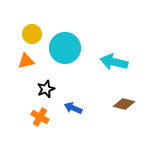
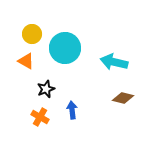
orange triangle: rotated 42 degrees clockwise
brown diamond: moved 1 px left, 6 px up
blue arrow: moved 1 px left, 2 px down; rotated 60 degrees clockwise
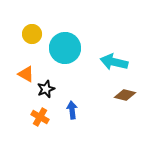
orange triangle: moved 13 px down
brown diamond: moved 2 px right, 3 px up
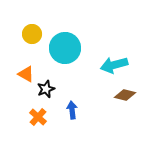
cyan arrow: moved 3 px down; rotated 28 degrees counterclockwise
orange cross: moved 2 px left; rotated 12 degrees clockwise
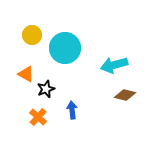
yellow circle: moved 1 px down
